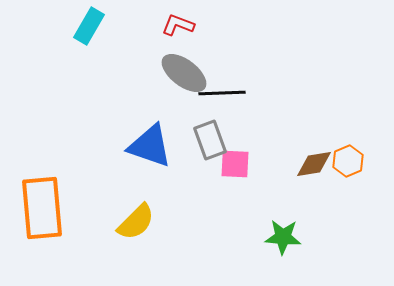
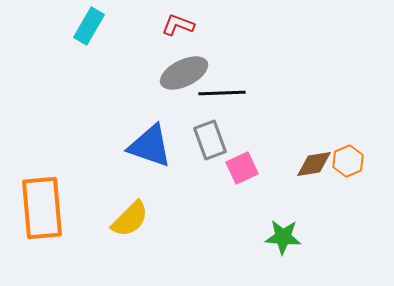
gray ellipse: rotated 63 degrees counterclockwise
pink square: moved 7 px right, 4 px down; rotated 28 degrees counterclockwise
yellow semicircle: moved 6 px left, 3 px up
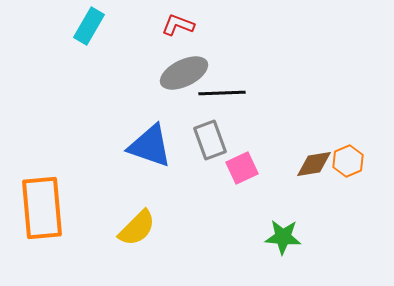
yellow semicircle: moved 7 px right, 9 px down
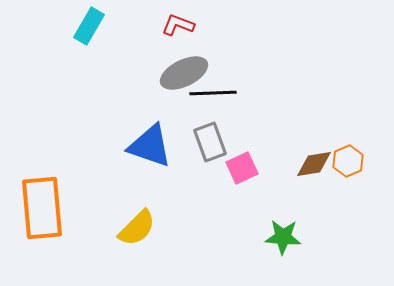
black line: moved 9 px left
gray rectangle: moved 2 px down
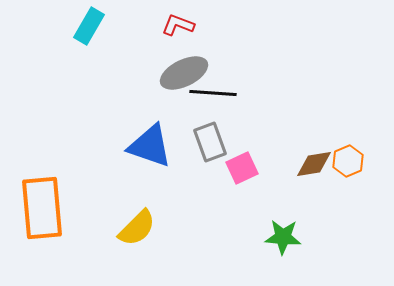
black line: rotated 6 degrees clockwise
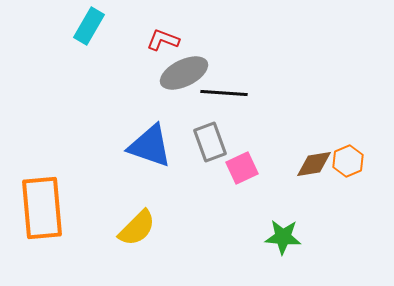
red L-shape: moved 15 px left, 15 px down
black line: moved 11 px right
